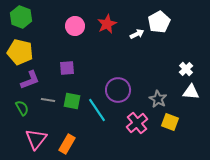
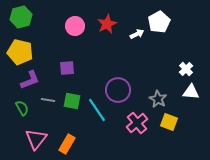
green hexagon: rotated 25 degrees clockwise
yellow square: moved 1 px left
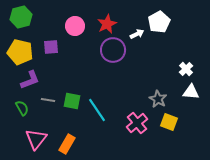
purple square: moved 16 px left, 21 px up
purple circle: moved 5 px left, 40 px up
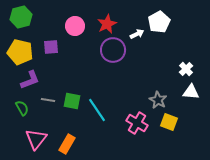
gray star: moved 1 px down
pink cross: rotated 20 degrees counterclockwise
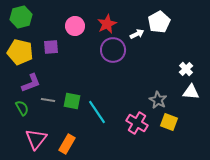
purple L-shape: moved 1 px right, 3 px down
cyan line: moved 2 px down
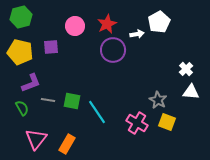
white arrow: rotated 16 degrees clockwise
yellow square: moved 2 px left
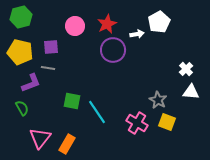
gray line: moved 32 px up
pink triangle: moved 4 px right, 1 px up
